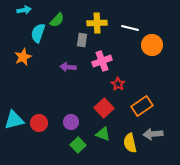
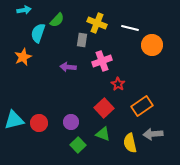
yellow cross: rotated 24 degrees clockwise
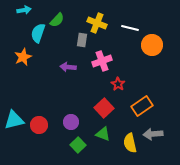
red circle: moved 2 px down
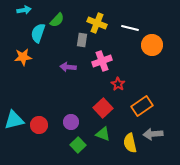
orange star: rotated 18 degrees clockwise
red square: moved 1 px left
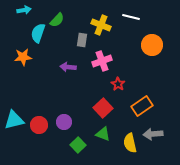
yellow cross: moved 4 px right, 2 px down
white line: moved 1 px right, 11 px up
purple circle: moved 7 px left
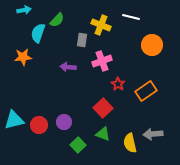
orange rectangle: moved 4 px right, 15 px up
